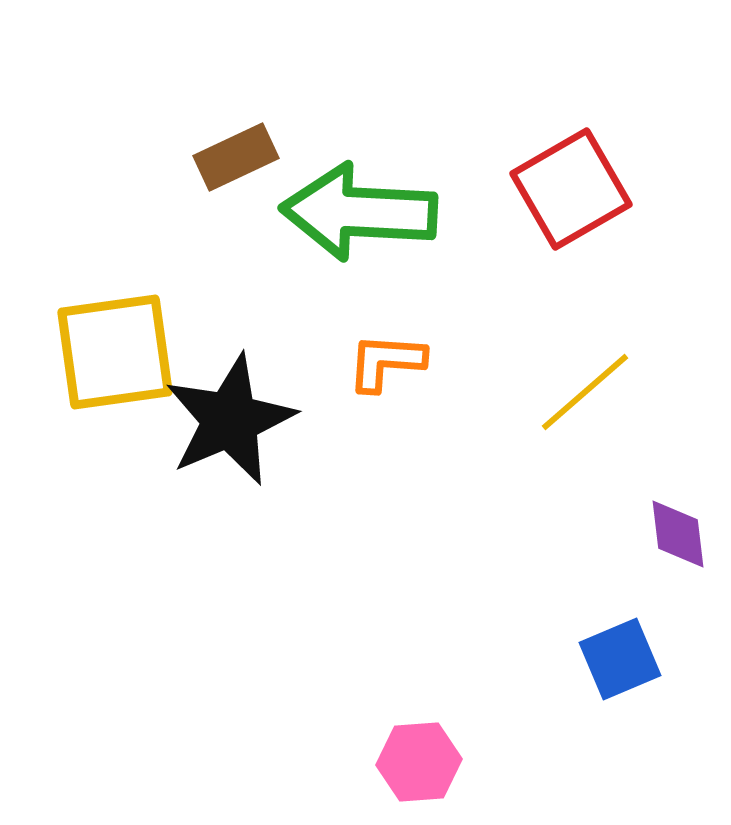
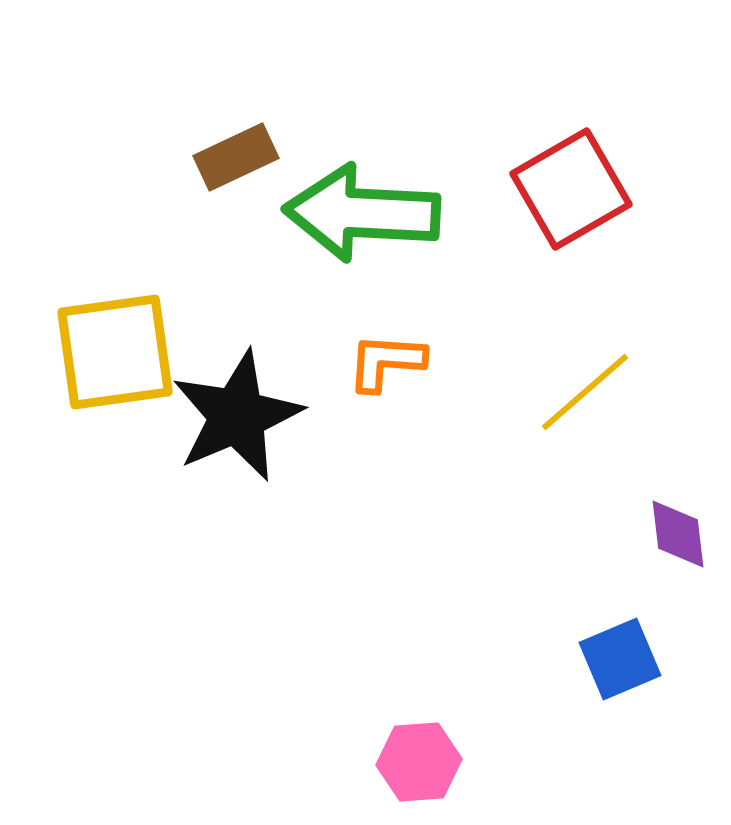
green arrow: moved 3 px right, 1 px down
black star: moved 7 px right, 4 px up
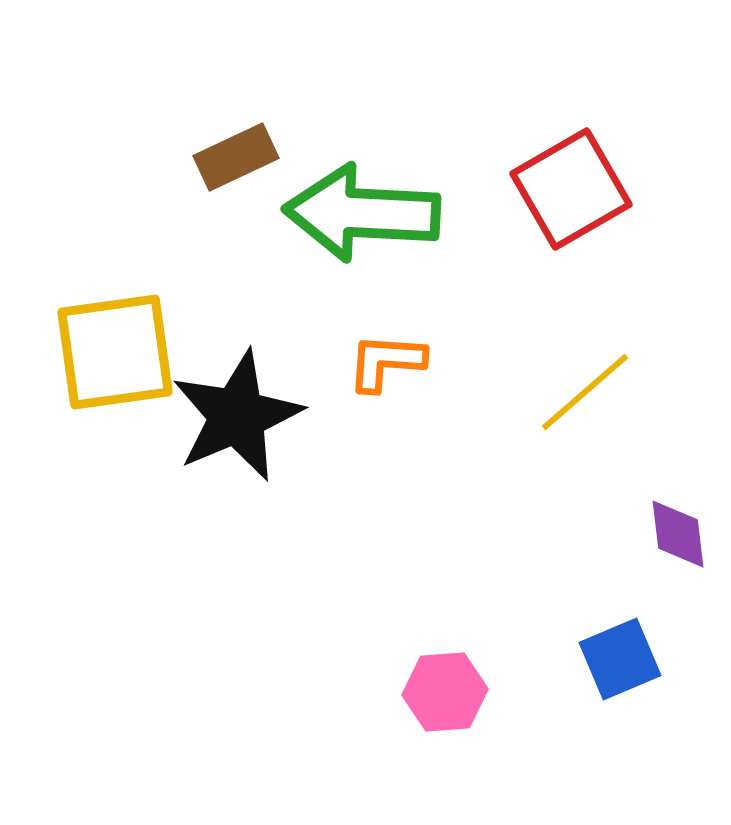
pink hexagon: moved 26 px right, 70 px up
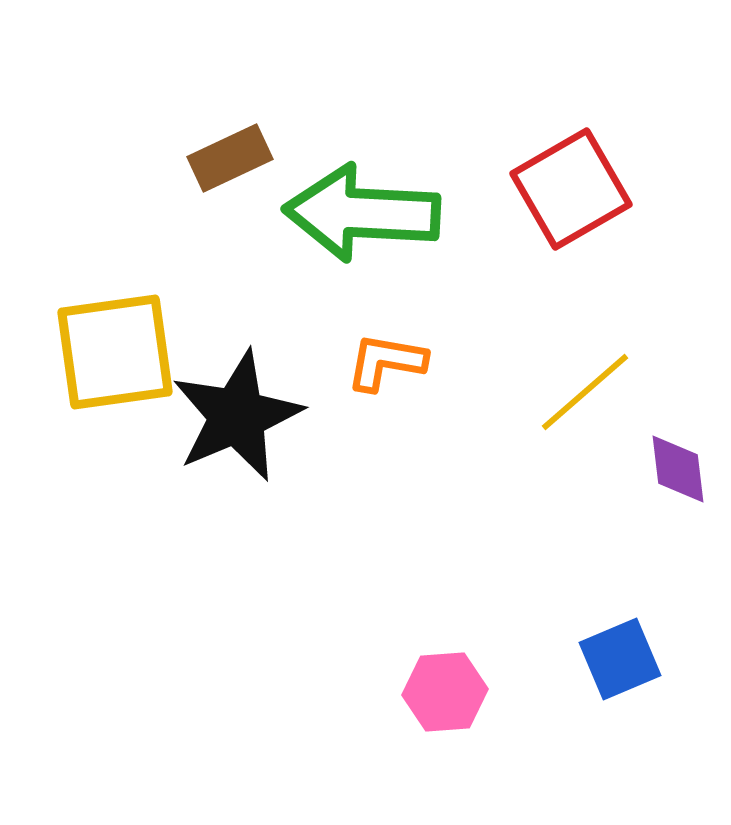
brown rectangle: moved 6 px left, 1 px down
orange L-shape: rotated 6 degrees clockwise
purple diamond: moved 65 px up
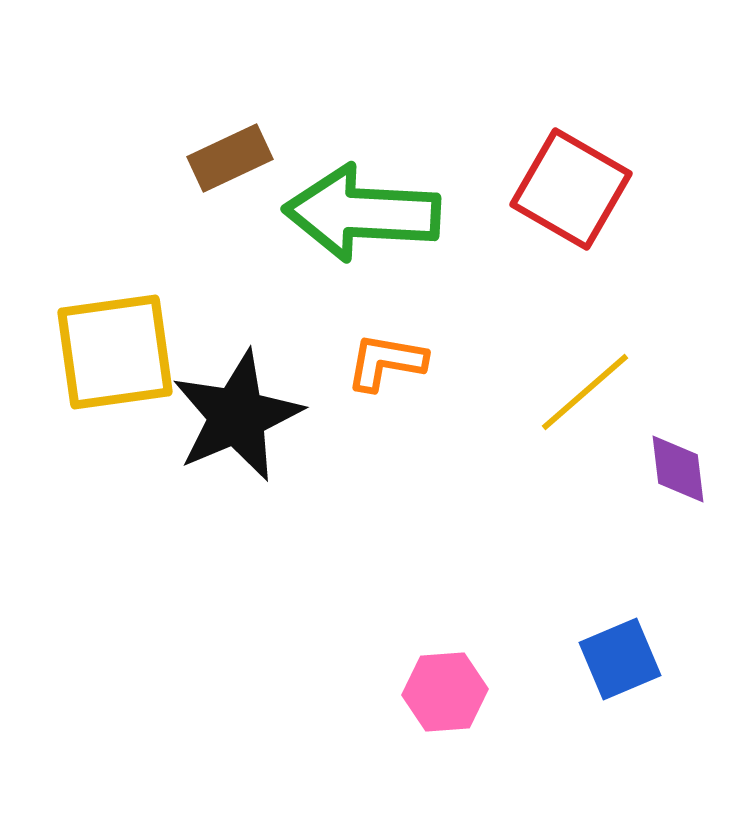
red square: rotated 30 degrees counterclockwise
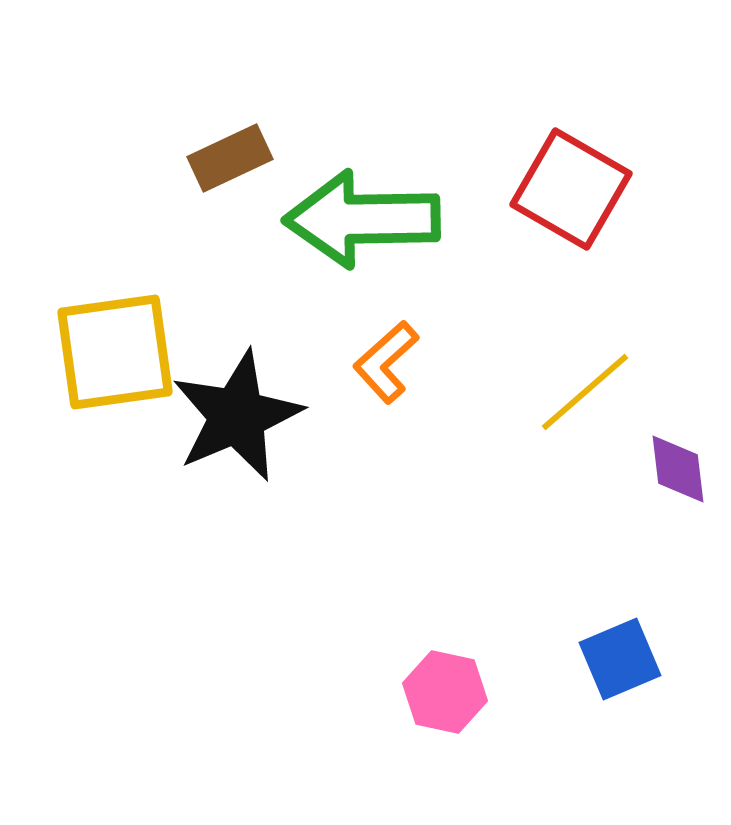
green arrow: moved 6 px down; rotated 4 degrees counterclockwise
orange L-shape: rotated 52 degrees counterclockwise
pink hexagon: rotated 16 degrees clockwise
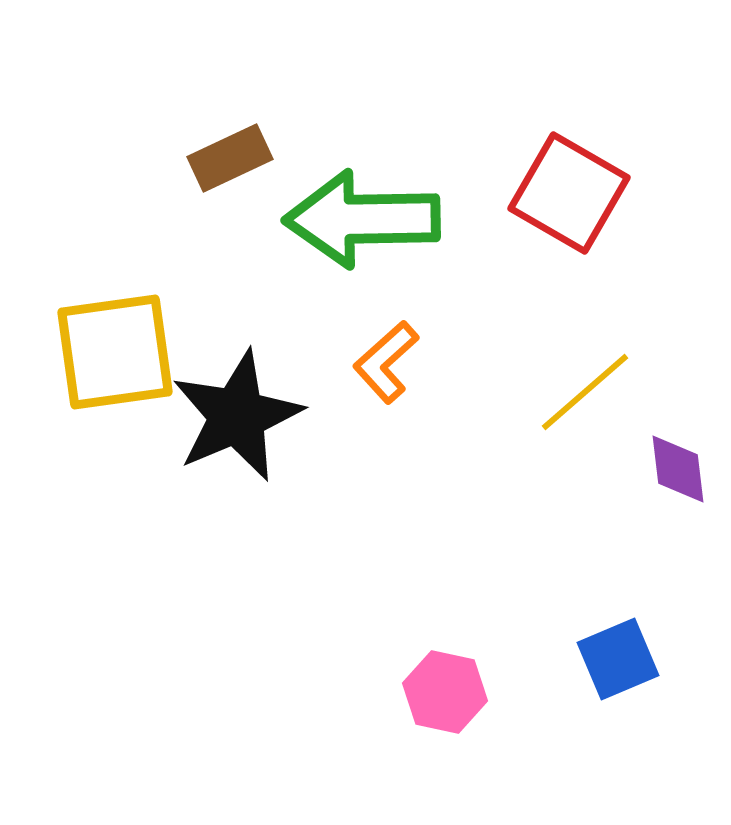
red square: moved 2 px left, 4 px down
blue square: moved 2 px left
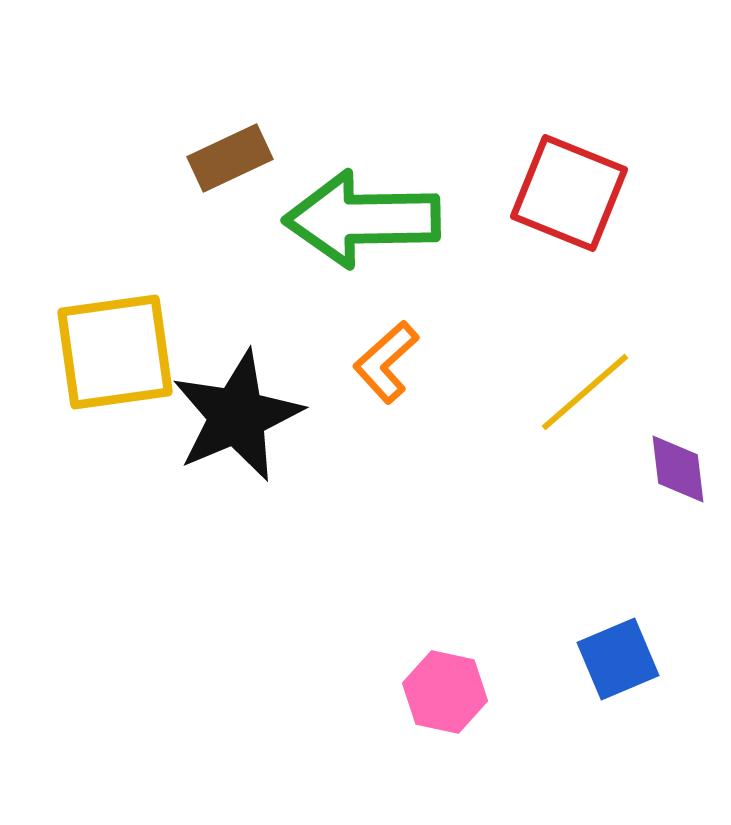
red square: rotated 8 degrees counterclockwise
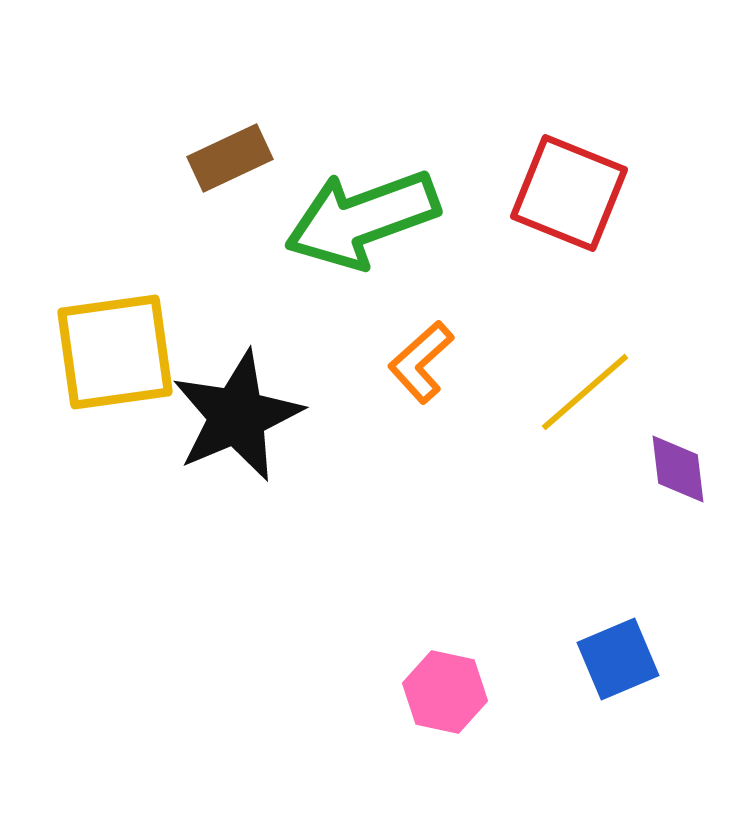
green arrow: rotated 19 degrees counterclockwise
orange L-shape: moved 35 px right
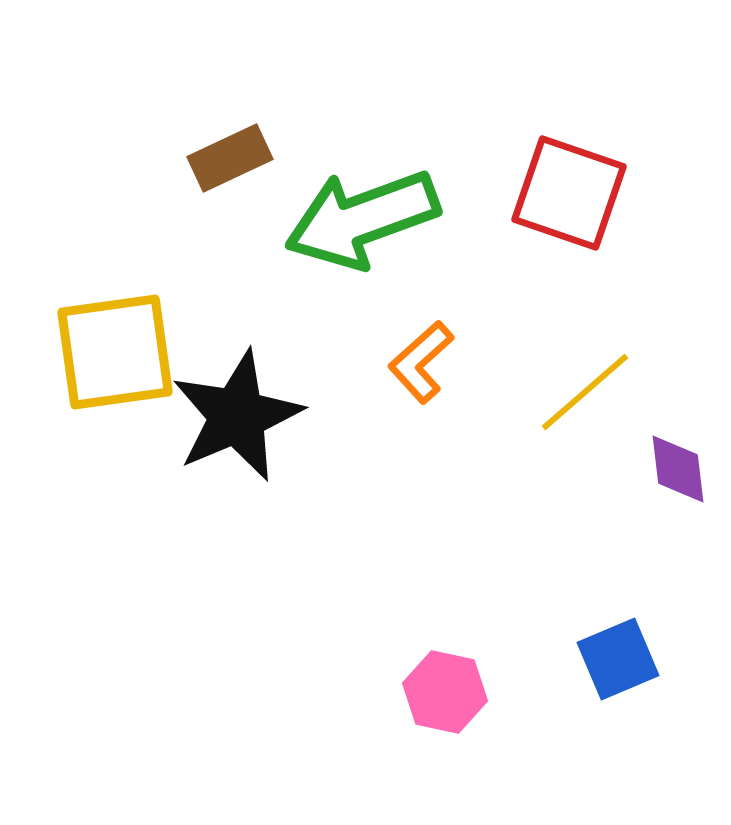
red square: rotated 3 degrees counterclockwise
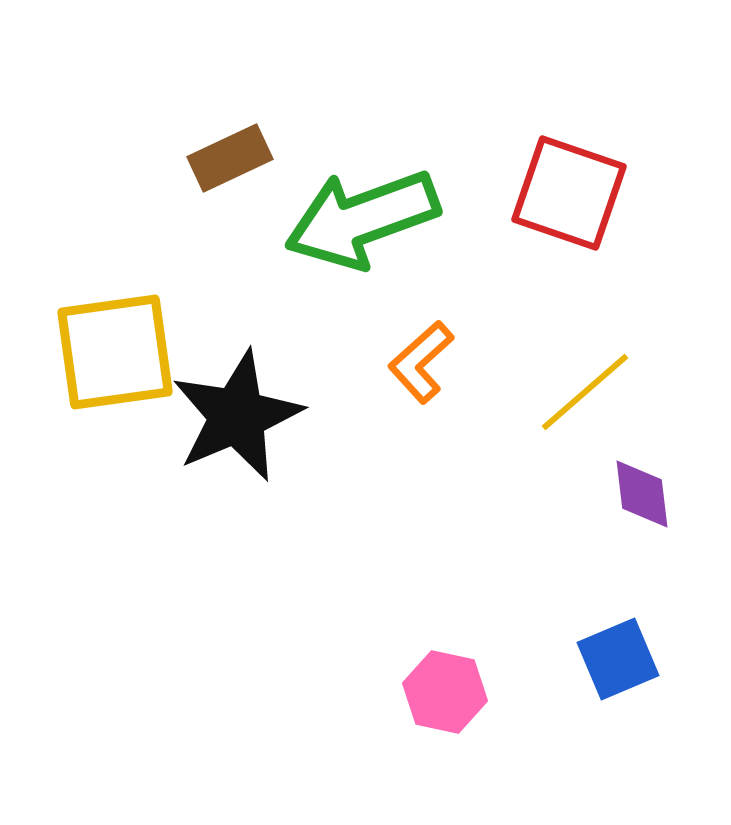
purple diamond: moved 36 px left, 25 px down
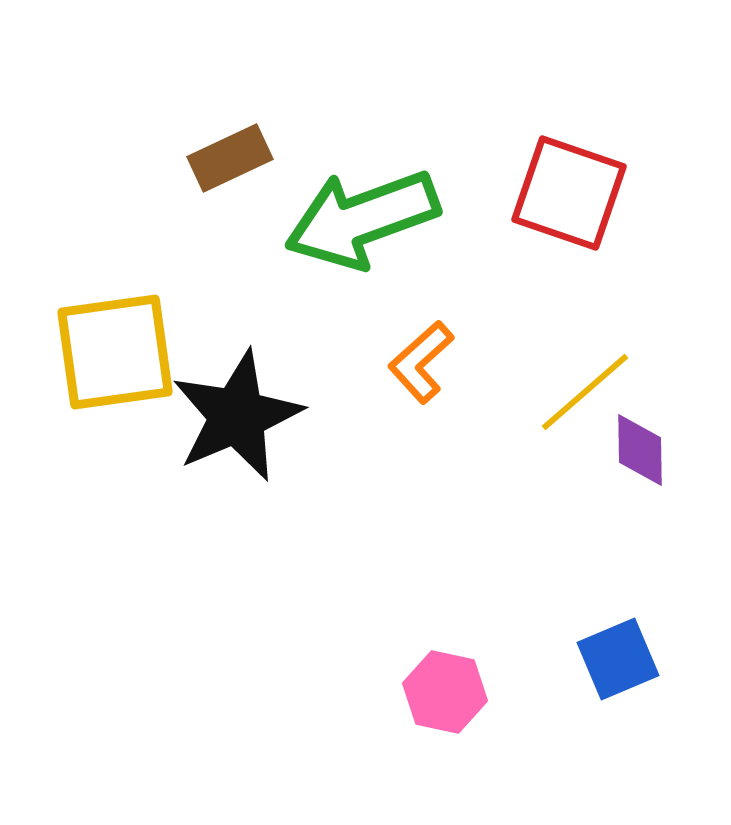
purple diamond: moved 2 px left, 44 px up; rotated 6 degrees clockwise
